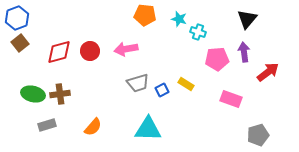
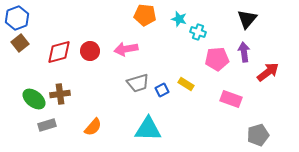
green ellipse: moved 1 px right, 5 px down; rotated 25 degrees clockwise
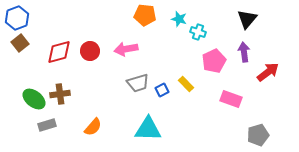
pink pentagon: moved 3 px left, 2 px down; rotated 20 degrees counterclockwise
yellow rectangle: rotated 14 degrees clockwise
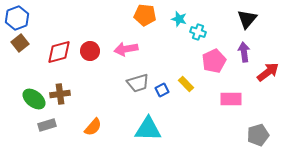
pink rectangle: rotated 20 degrees counterclockwise
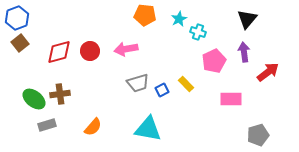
cyan star: rotated 28 degrees clockwise
cyan triangle: rotated 8 degrees clockwise
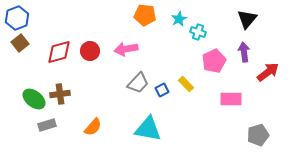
gray trapezoid: rotated 30 degrees counterclockwise
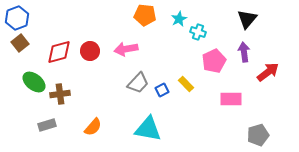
green ellipse: moved 17 px up
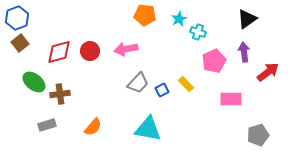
black triangle: rotated 15 degrees clockwise
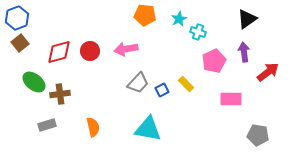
orange semicircle: rotated 54 degrees counterclockwise
gray pentagon: rotated 25 degrees clockwise
